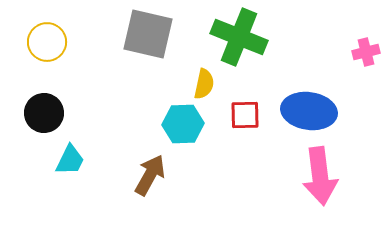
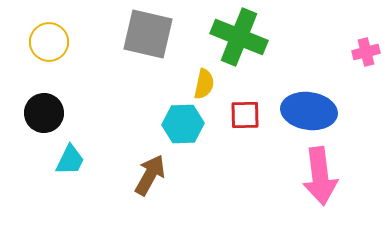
yellow circle: moved 2 px right
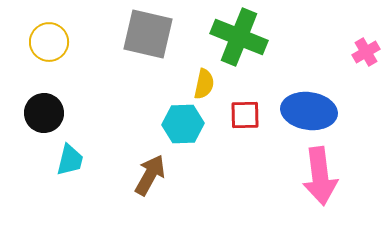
pink cross: rotated 16 degrees counterclockwise
cyan trapezoid: rotated 12 degrees counterclockwise
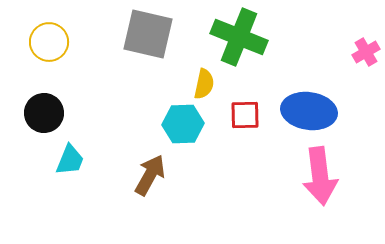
cyan trapezoid: rotated 8 degrees clockwise
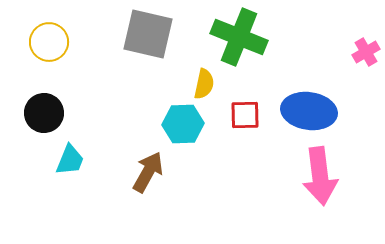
brown arrow: moved 2 px left, 3 px up
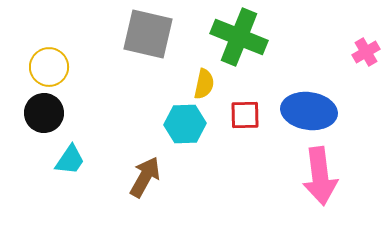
yellow circle: moved 25 px down
cyan hexagon: moved 2 px right
cyan trapezoid: rotated 12 degrees clockwise
brown arrow: moved 3 px left, 5 px down
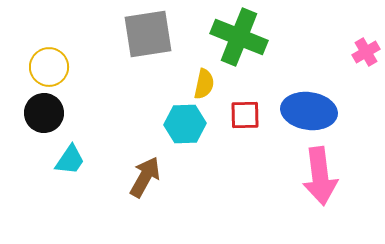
gray square: rotated 22 degrees counterclockwise
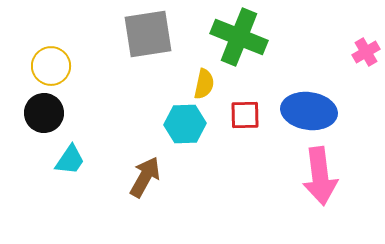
yellow circle: moved 2 px right, 1 px up
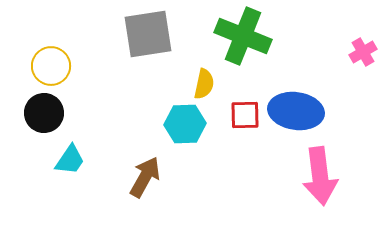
green cross: moved 4 px right, 1 px up
pink cross: moved 3 px left
blue ellipse: moved 13 px left
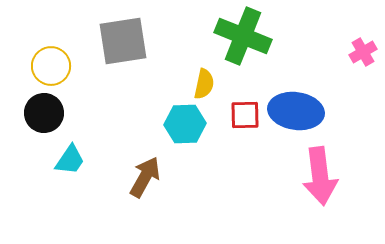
gray square: moved 25 px left, 7 px down
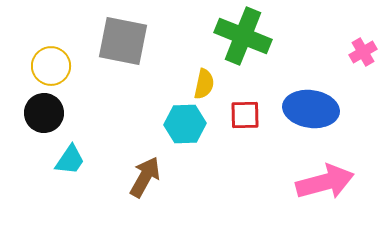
gray square: rotated 20 degrees clockwise
blue ellipse: moved 15 px right, 2 px up
pink arrow: moved 5 px right, 6 px down; rotated 98 degrees counterclockwise
